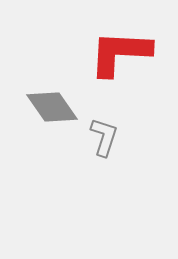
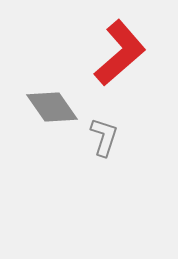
red L-shape: rotated 136 degrees clockwise
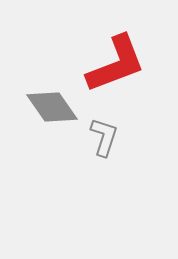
red L-shape: moved 4 px left, 11 px down; rotated 20 degrees clockwise
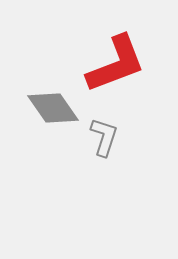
gray diamond: moved 1 px right, 1 px down
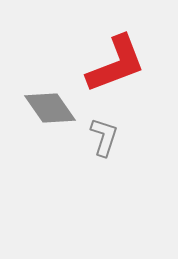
gray diamond: moved 3 px left
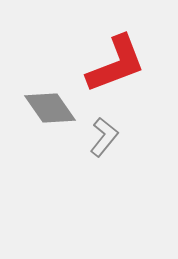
gray L-shape: rotated 21 degrees clockwise
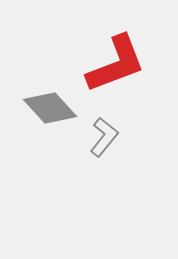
gray diamond: rotated 8 degrees counterclockwise
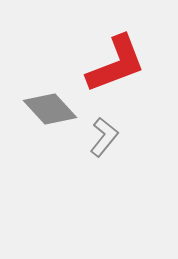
gray diamond: moved 1 px down
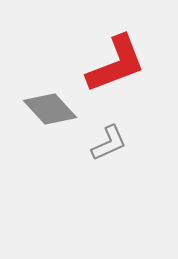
gray L-shape: moved 5 px right, 6 px down; rotated 27 degrees clockwise
